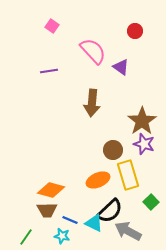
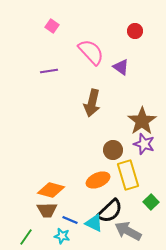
pink semicircle: moved 2 px left, 1 px down
brown arrow: rotated 8 degrees clockwise
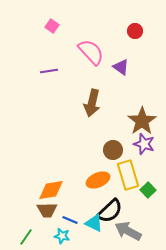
orange diamond: rotated 24 degrees counterclockwise
green square: moved 3 px left, 12 px up
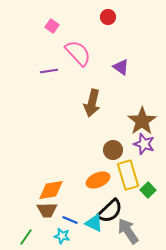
red circle: moved 27 px left, 14 px up
pink semicircle: moved 13 px left, 1 px down
gray arrow: rotated 28 degrees clockwise
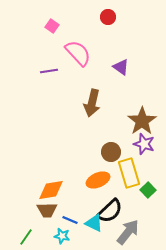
brown circle: moved 2 px left, 2 px down
yellow rectangle: moved 1 px right, 2 px up
gray arrow: moved 1 px down; rotated 72 degrees clockwise
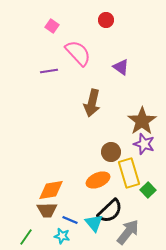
red circle: moved 2 px left, 3 px down
cyan triangle: rotated 24 degrees clockwise
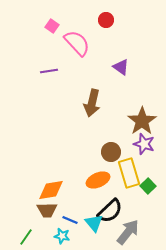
pink semicircle: moved 1 px left, 10 px up
green square: moved 4 px up
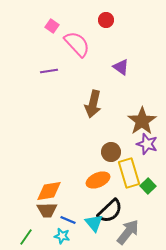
pink semicircle: moved 1 px down
brown arrow: moved 1 px right, 1 px down
purple star: moved 3 px right
orange diamond: moved 2 px left, 1 px down
blue line: moved 2 px left
